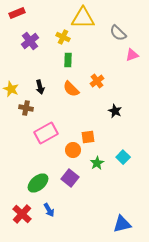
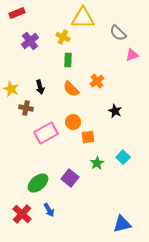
orange circle: moved 28 px up
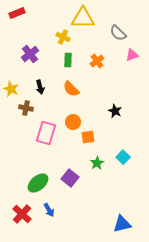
purple cross: moved 13 px down
orange cross: moved 20 px up
pink rectangle: rotated 45 degrees counterclockwise
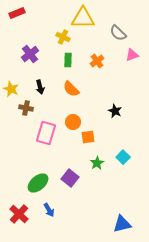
red cross: moved 3 px left
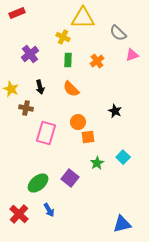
orange circle: moved 5 px right
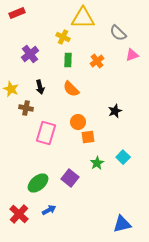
black star: rotated 24 degrees clockwise
blue arrow: rotated 88 degrees counterclockwise
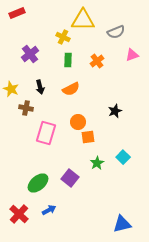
yellow triangle: moved 2 px down
gray semicircle: moved 2 px left, 1 px up; rotated 66 degrees counterclockwise
orange semicircle: rotated 72 degrees counterclockwise
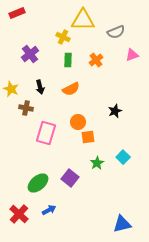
orange cross: moved 1 px left, 1 px up
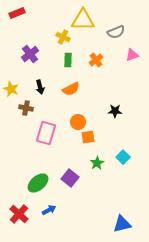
black star: rotated 24 degrees clockwise
